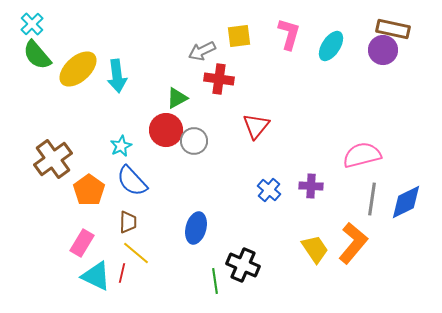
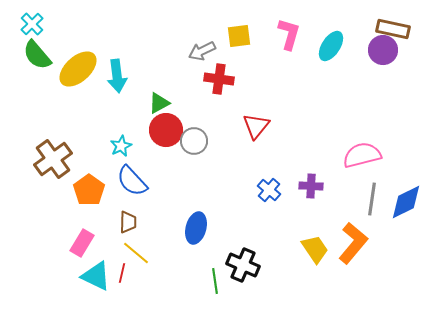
green triangle: moved 18 px left, 5 px down
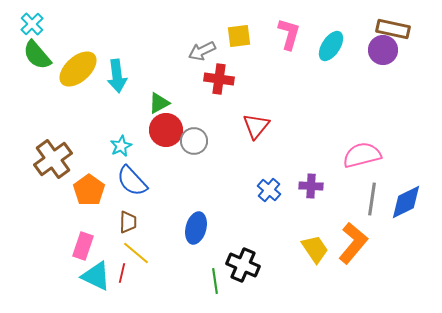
pink rectangle: moved 1 px right, 3 px down; rotated 12 degrees counterclockwise
